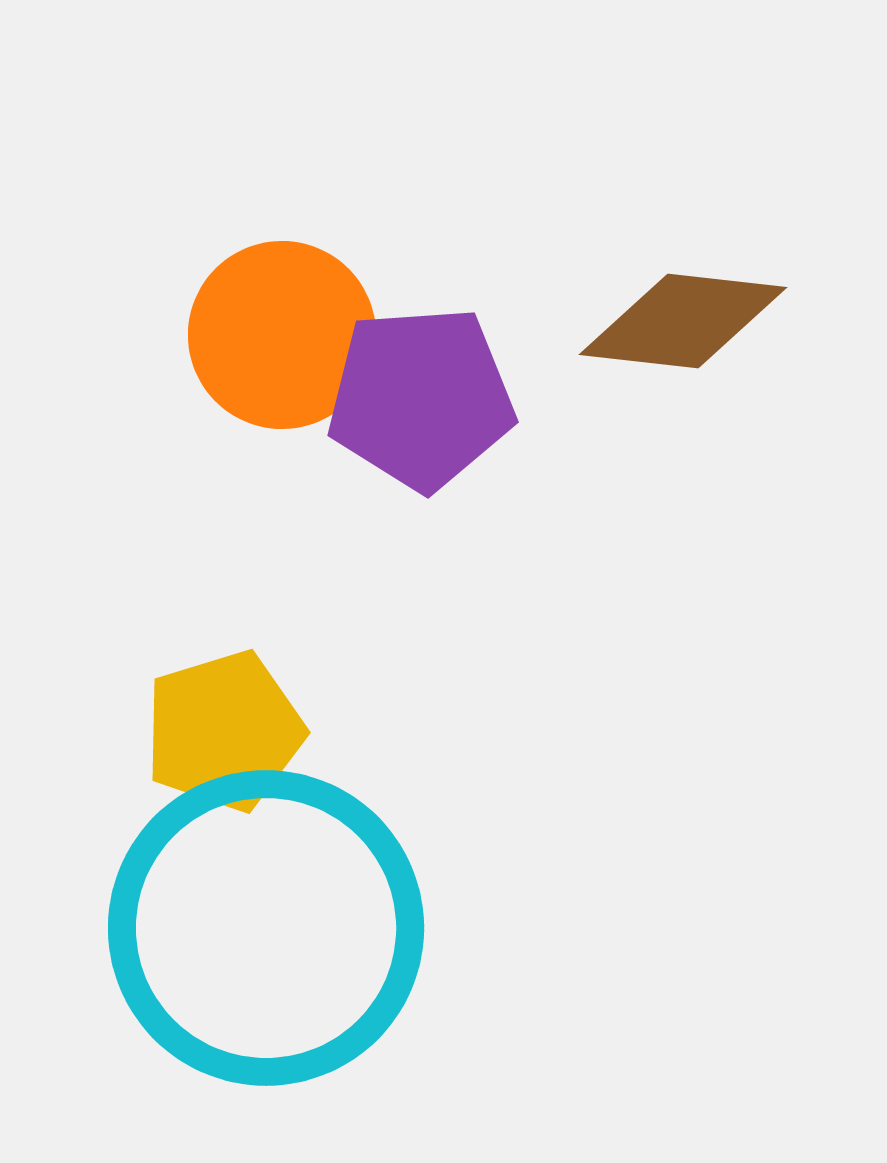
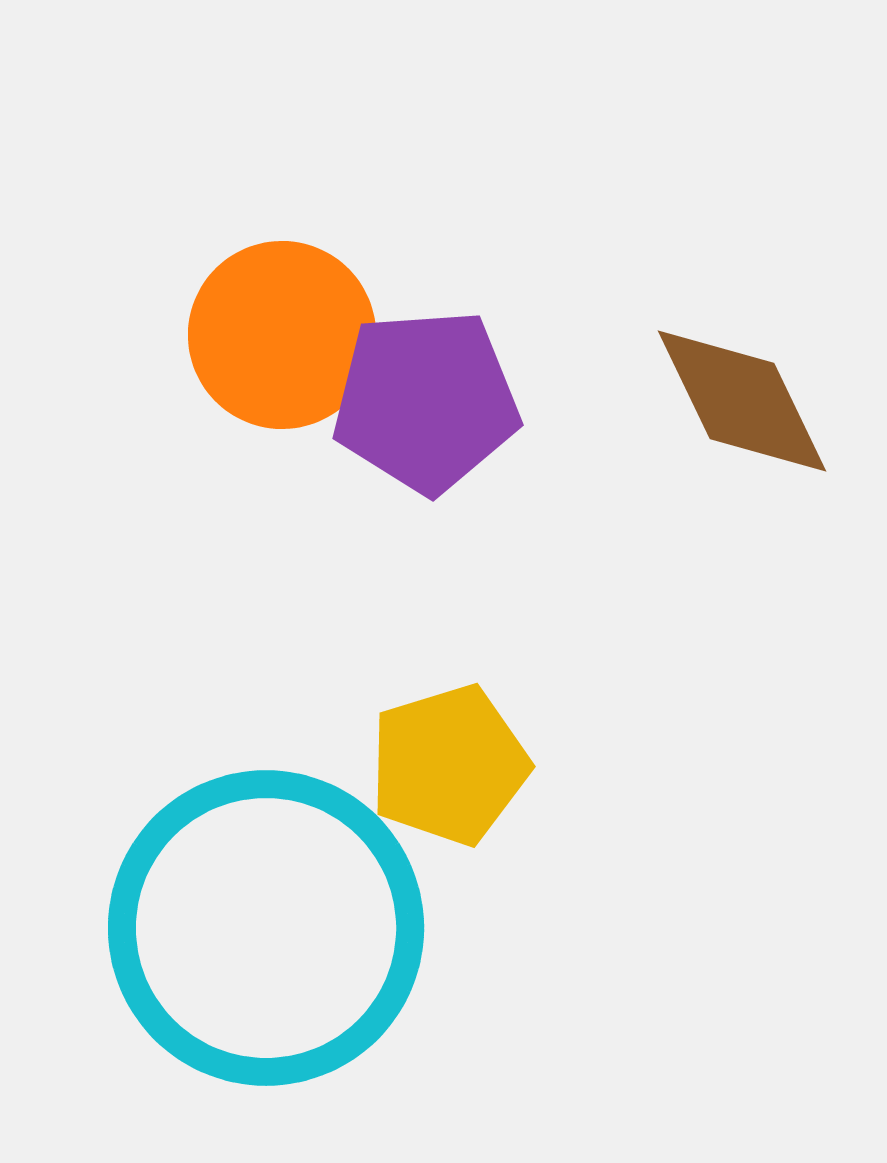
brown diamond: moved 59 px right, 80 px down; rotated 58 degrees clockwise
purple pentagon: moved 5 px right, 3 px down
yellow pentagon: moved 225 px right, 34 px down
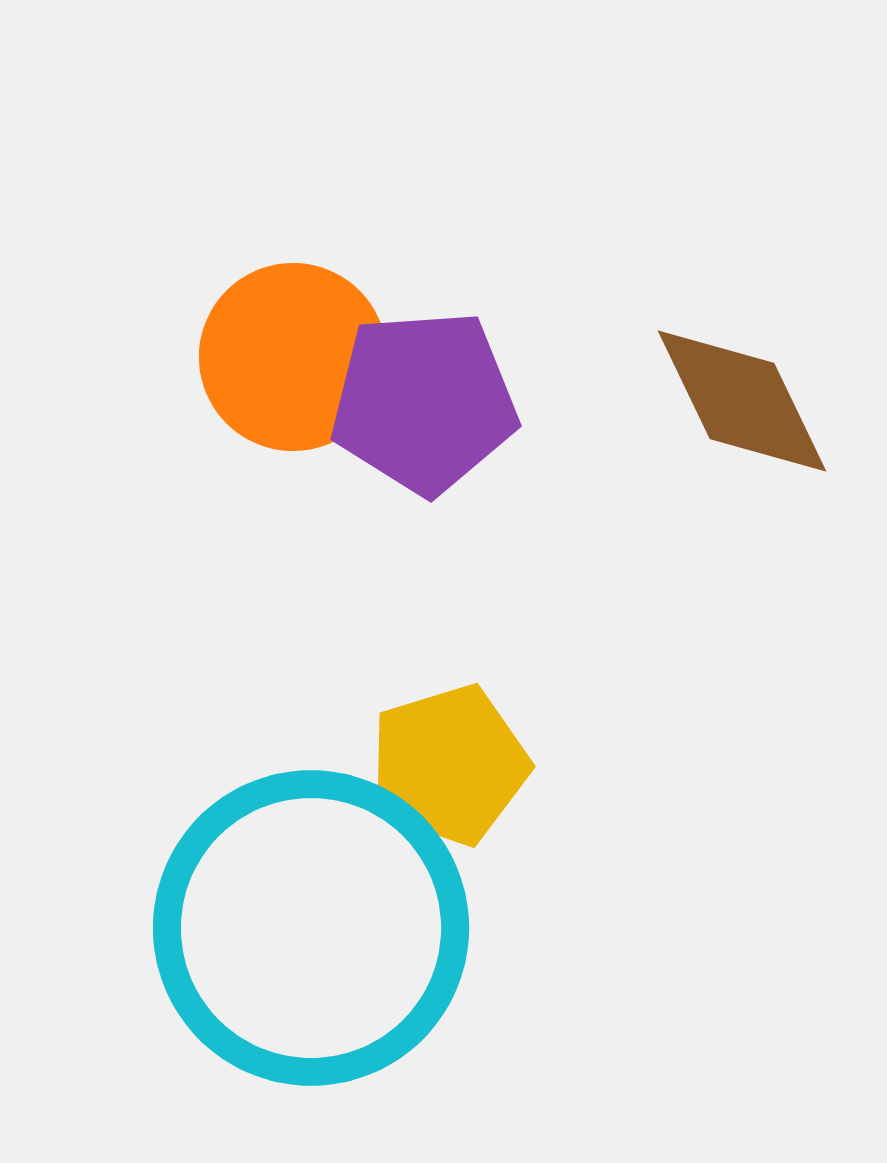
orange circle: moved 11 px right, 22 px down
purple pentagon: moved 2 px left, 1 px down
cyan circle: moved 45 px right
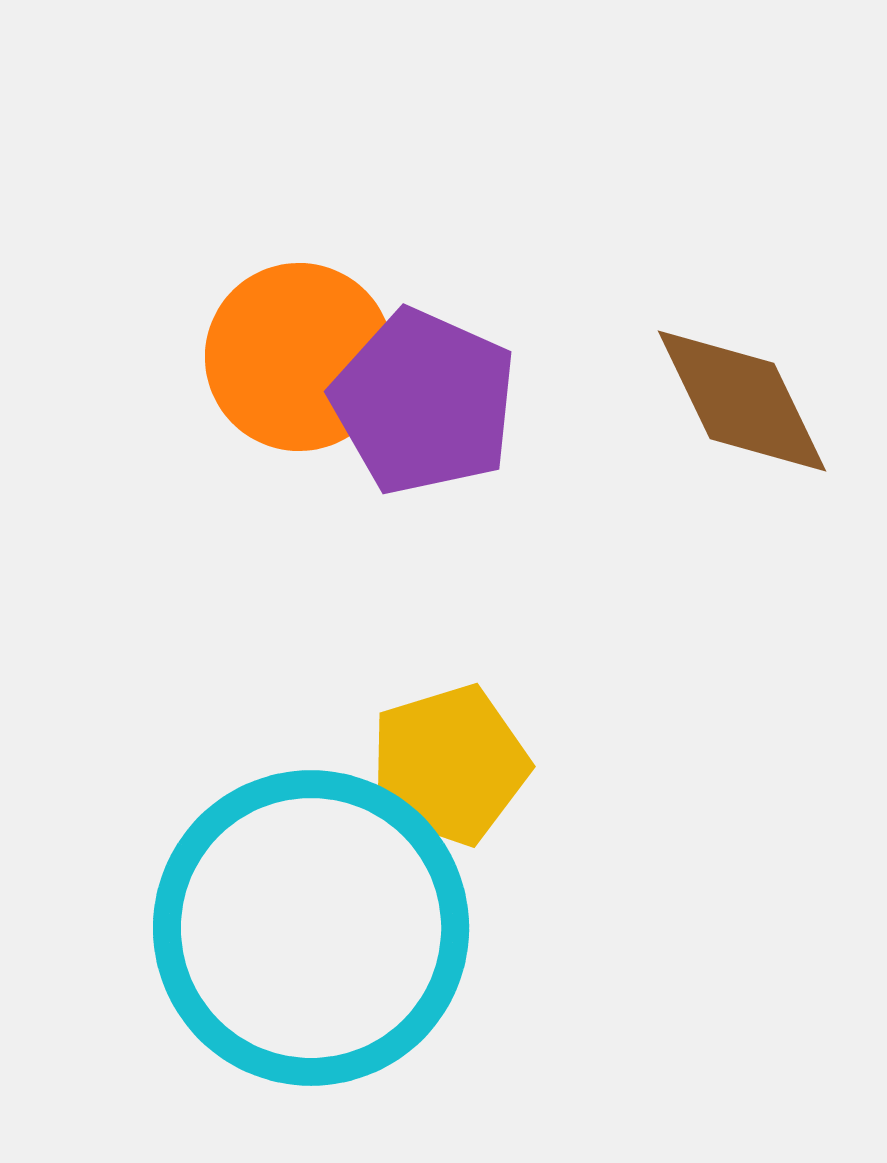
orange circle: moved 6 px right
purple pentagon: rotated 28 degrees clockwise
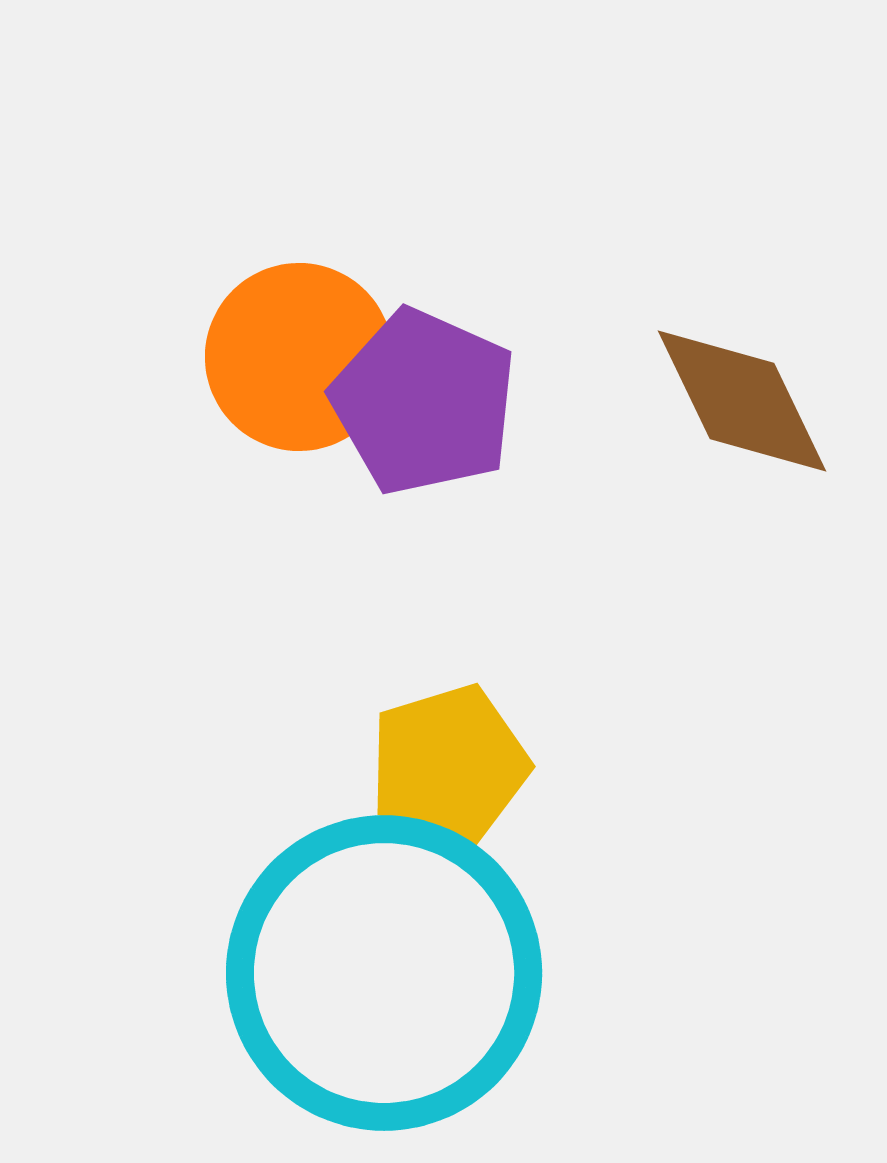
cyan circle: moved 73 px right, 45 px down
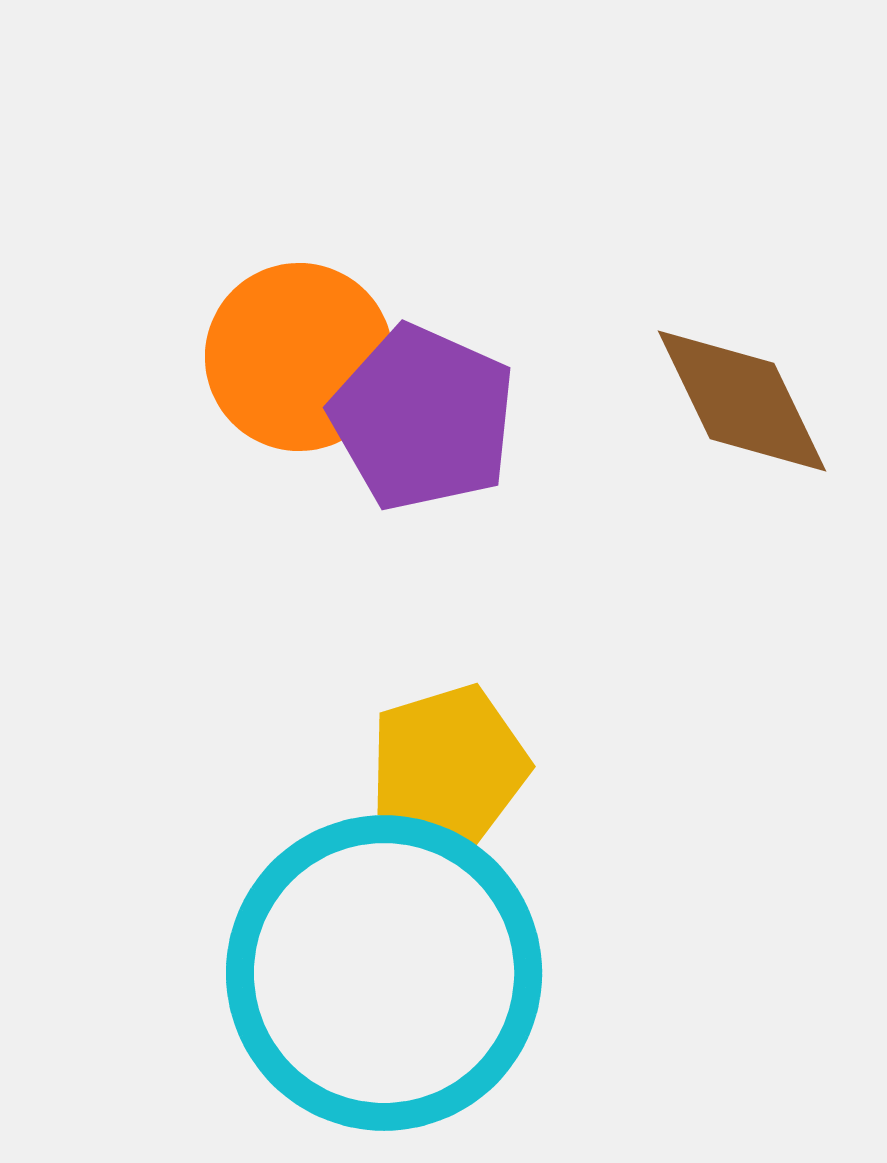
purple pentagon: moved 1 px left, 16 px down
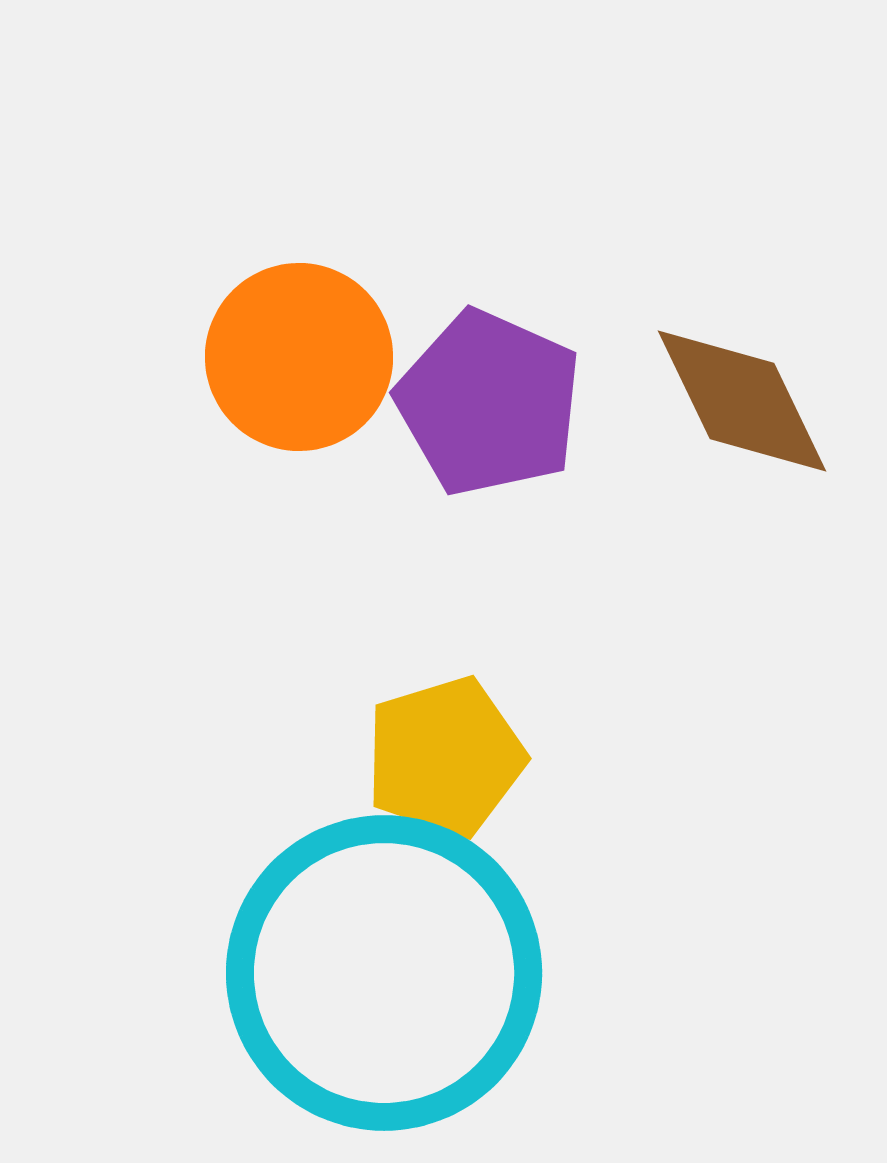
purple pentagon: moved 66 px right, 15 px up
yellow pentagon: moved 4 px left, 8 px up
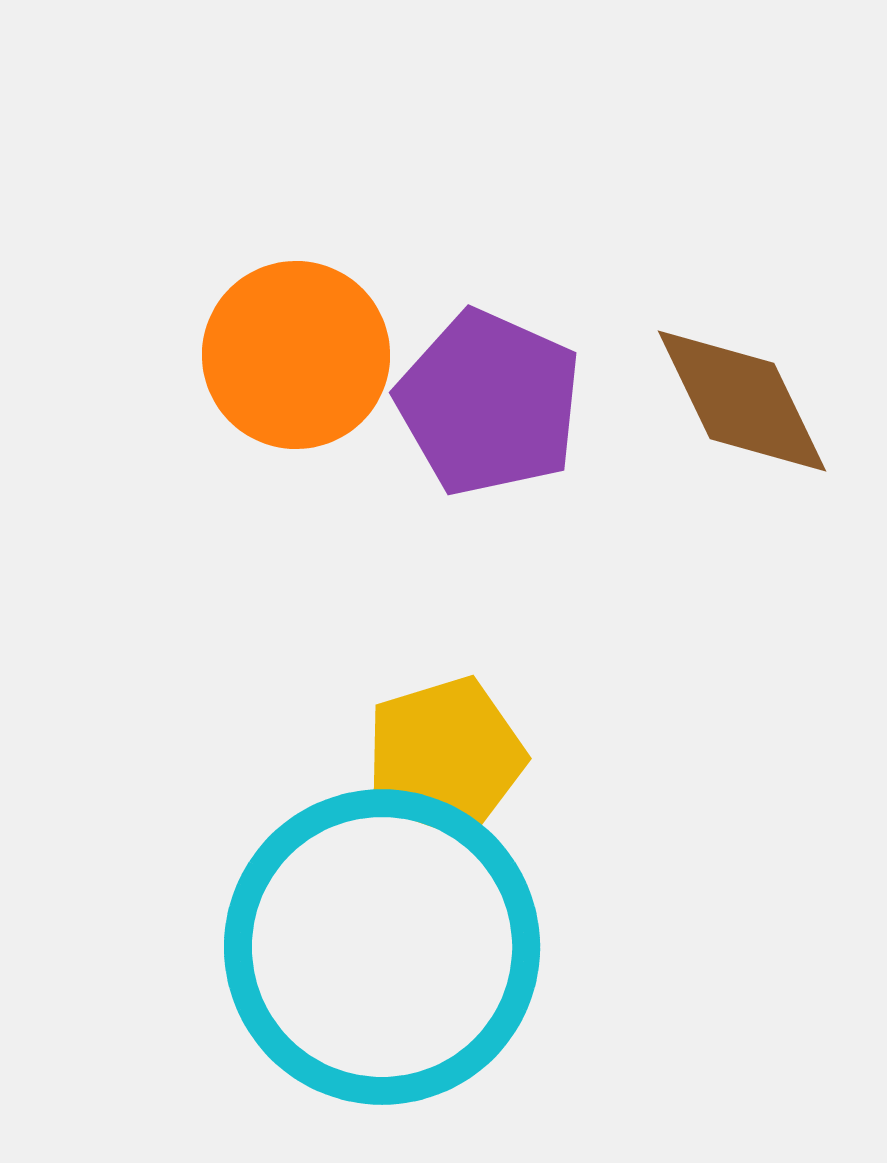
orange circle: moved 3 px left, 2 px up
cyan circle: moved 2 px left, 26 px up
